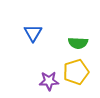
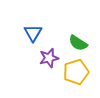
green semicircle: rotated 30 degrees clockwise
purple star: moved 23 px up; rotated 12 degrees counterclockwise
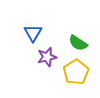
purple star: moved 2 px left, 1 px up
yellow pentagon: rotated 15 degrees counterclockwise
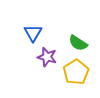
purple star: rotated 30 degrees clockwise
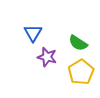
yellow pentagon: moved 5 px right
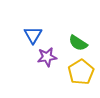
blue triangle: moved 2 px down
purple star: rotated 24 degrees counterclockwise
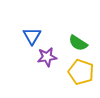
blue triangle: moved 1 px left, 1 px down
yellow pentagon: rotated 20 degrees counterclockwise
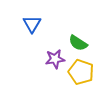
blue triangle: moved 12 px up
purple star: moved 8 px right, 2 px down
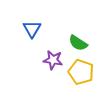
blue triangle: moved 5 px down
purple star: moved 2 px left, 1 px down; rotated 18 degrees clockwise
